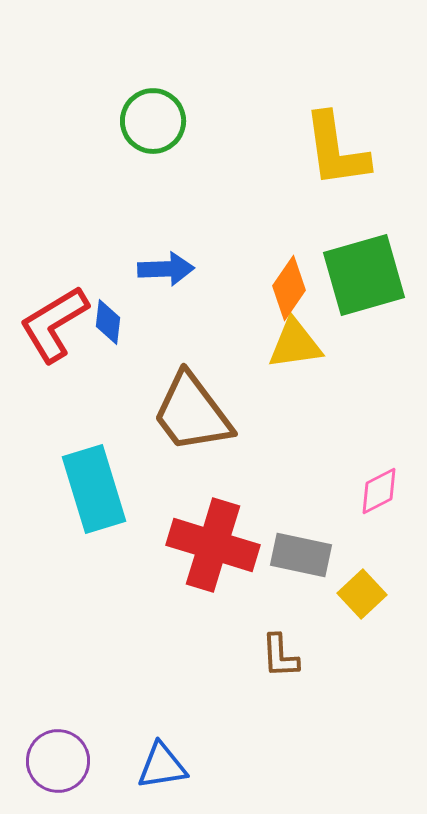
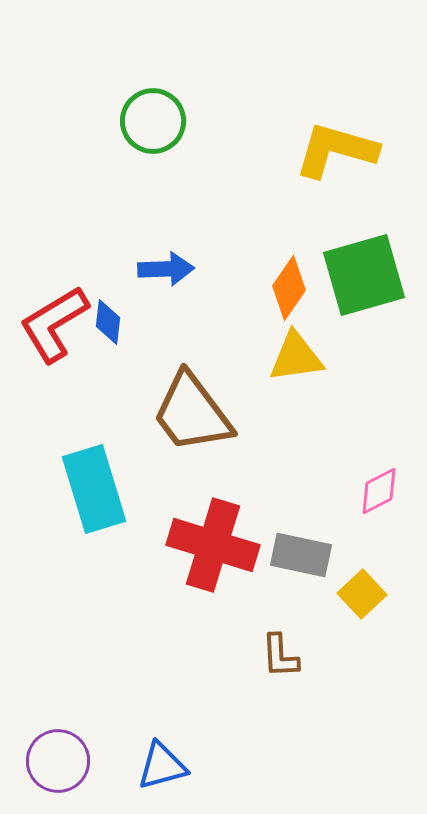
yellow L-shape: rotated 114 degrees clockwise
yellow triangle: moved 1 px right, 13 px down
blue triangle: rotated 6 degrees counterclockwise
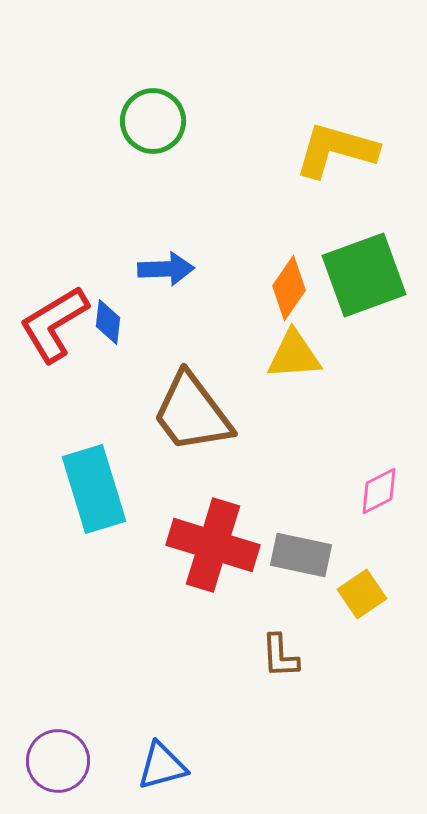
green square: rotated 4 degrees counterclockwise
yellow triangle: moved 2 px left, 2 px up; rotated 4 degrees clockwise
yellow square: rotated 9 degrees clockwise
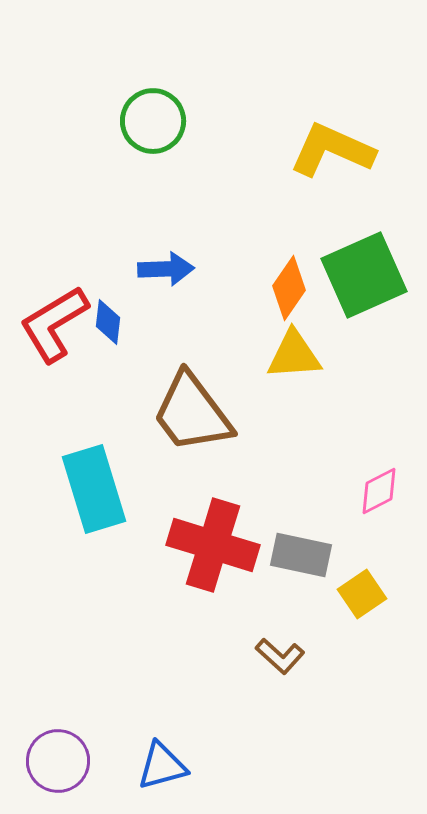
yellow L-shape: moved 4 px left; rotated 8 degrees clockwise
green square: rotated 4 degrees counterclockwise
brown L-shape: rotated 45 degrees counterclockwise
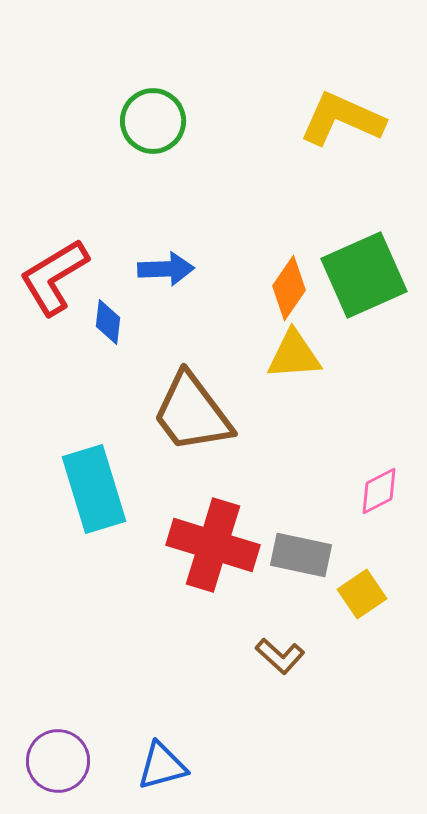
yellow L-shape: moved 10 px right, 31 px up
red L-shape: moved 47 px up
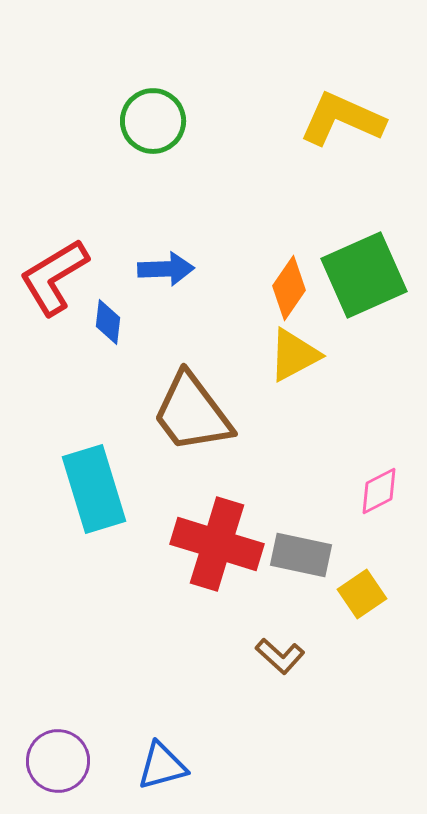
yellow triangle: rotated 24 degrees counterclockwise
red cross: moved 4 px right, 1 px up
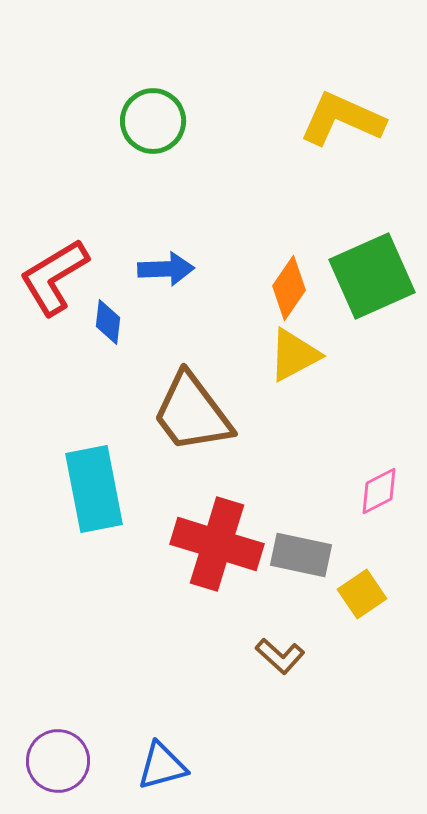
green square: moved 8 px right, 1 px down
cyan rectangle: rotated 6 degrees clockwise
